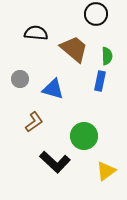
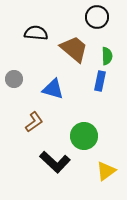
black circle: moved 1 px right, 3 px down
gray circle: moved 6 px left
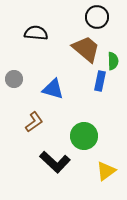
brown trapezoid: moved 12 px right
green semicircle: moved 6 px right, 5 px down
